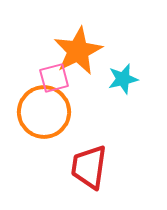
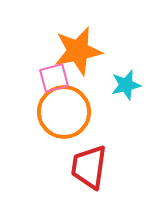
orange star: rotated 15 degrees clockwise
cyan star: moved 3 px right, 6 px down
orange circle: moved 20 px right
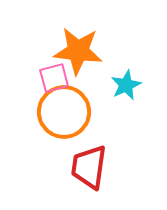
orange star: rotated 18 degrees clockwise
cyan star: rotated 12 degrees counterclockwise
